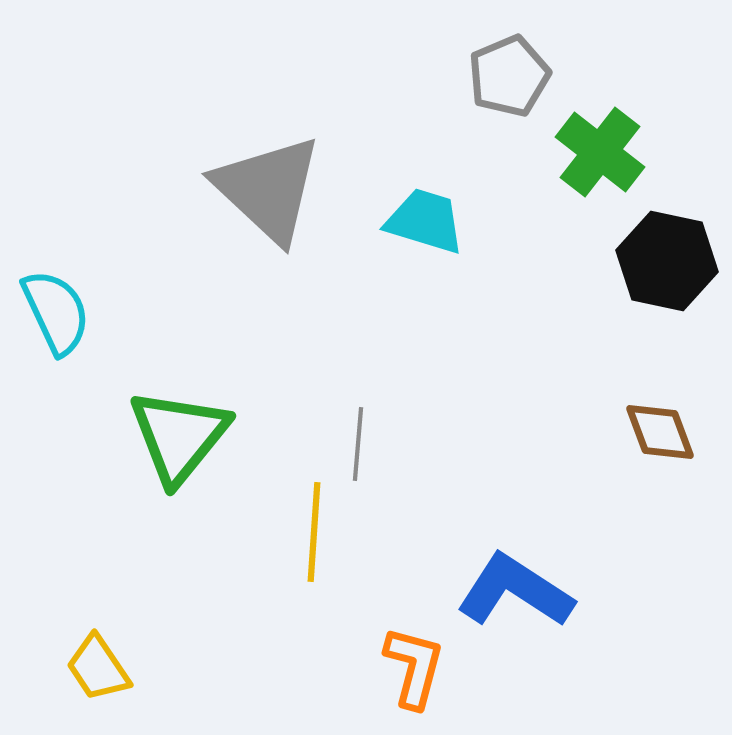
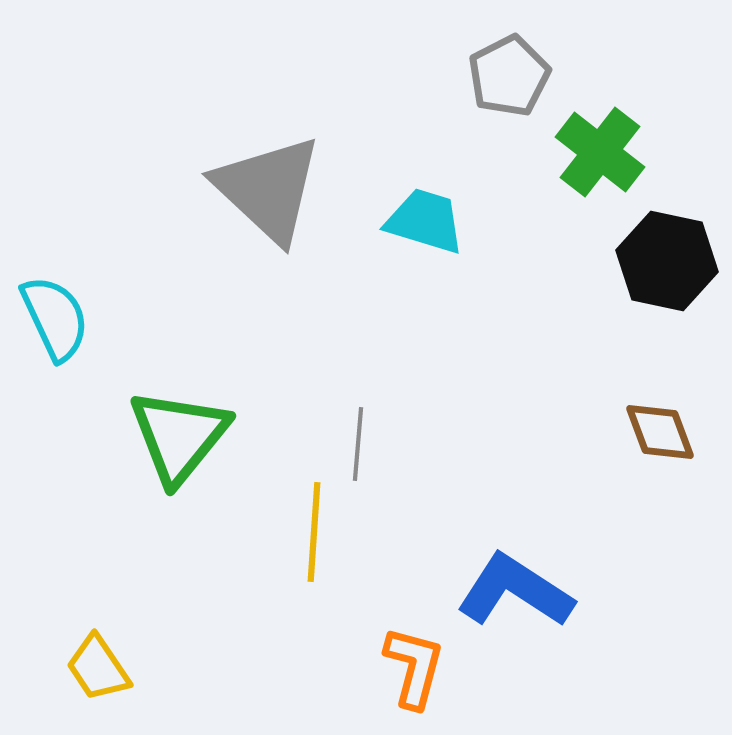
gray pentagon: rotated 4 degrees counterclockwise
cyan semicircle: moved 1 px left, 6 px down
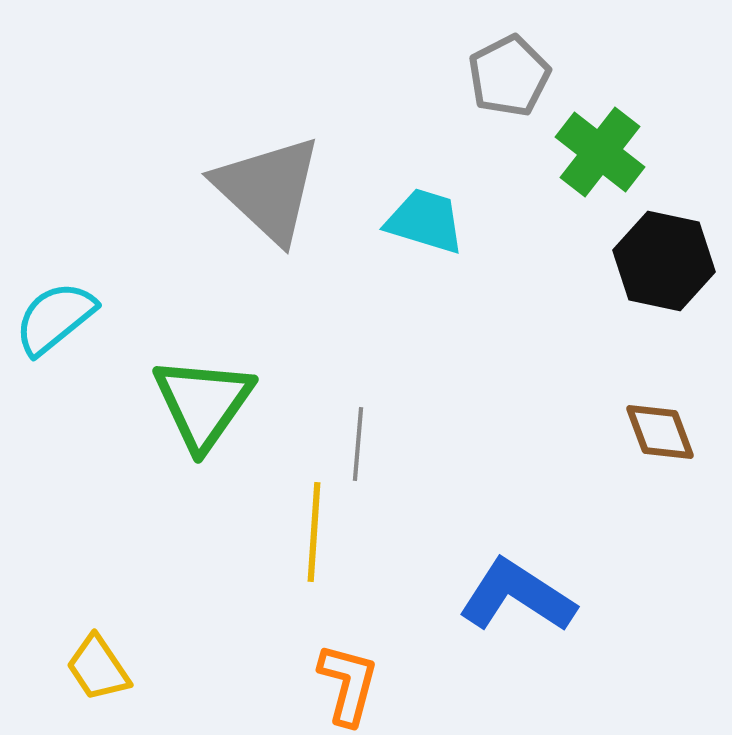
black hexagon: moved 3 px left
cyan semicircle: rotated 104 degrees counterclockwise
green triangle: moved 24 px right, 33 px up; rotated 4 degrees counterclockwise
blue L-shape: moved 2 px right, 5 px down
orange L-shape: moved 66 px left, 17 px down
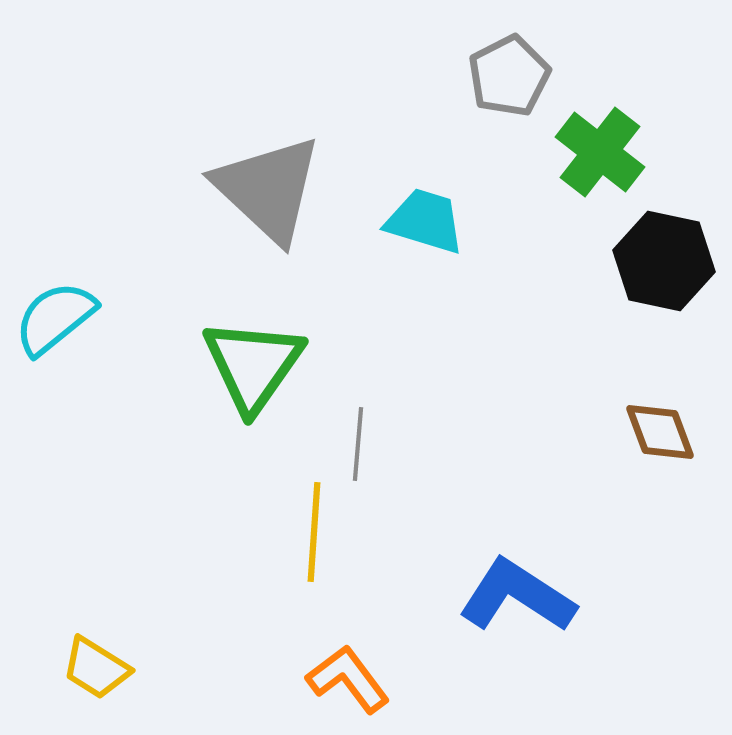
green triangle: moved 50 px right, 38 px up
yellow trapezoid: moved 2 px left; rotated 24 degrees counterclockwise
orange L-shape: moved 5 px up; rotated 52 degrees counterclockwise
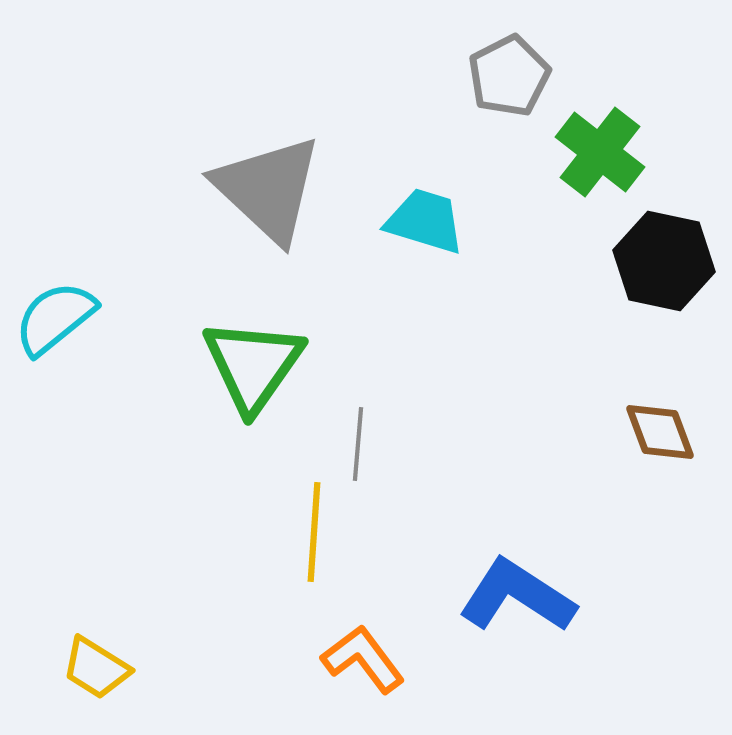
orange L-shape: moved 15 px right, 20 px up
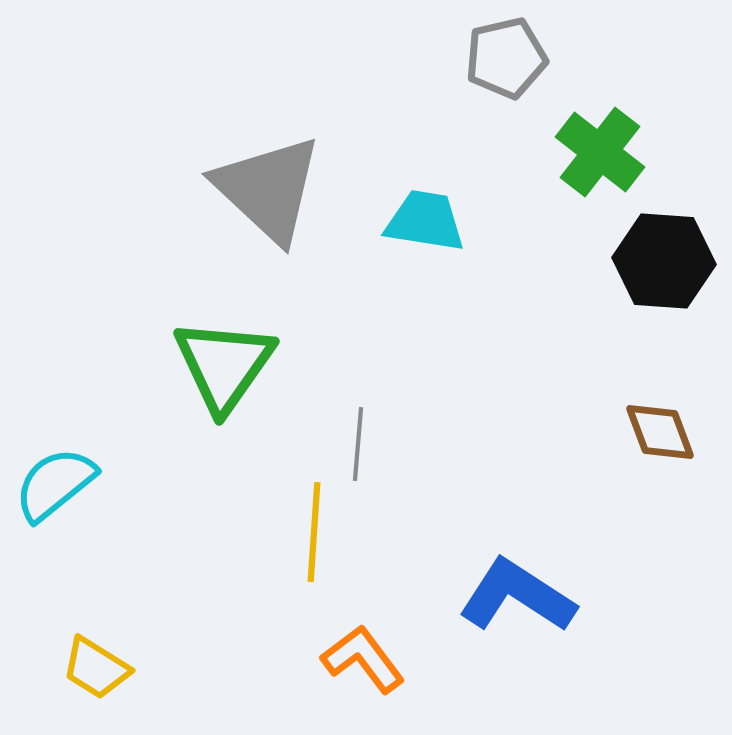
gray pentagon: moved 3 px left, 18 px up; rotated 14 degrees clockwise
cyan trapezoid: rotated 8 degrees counterclockwise
black hexagon: rotated 8 degrees counterclockwise
cyan semicircle: moved 166 px down
green triangle: moved 29 px left
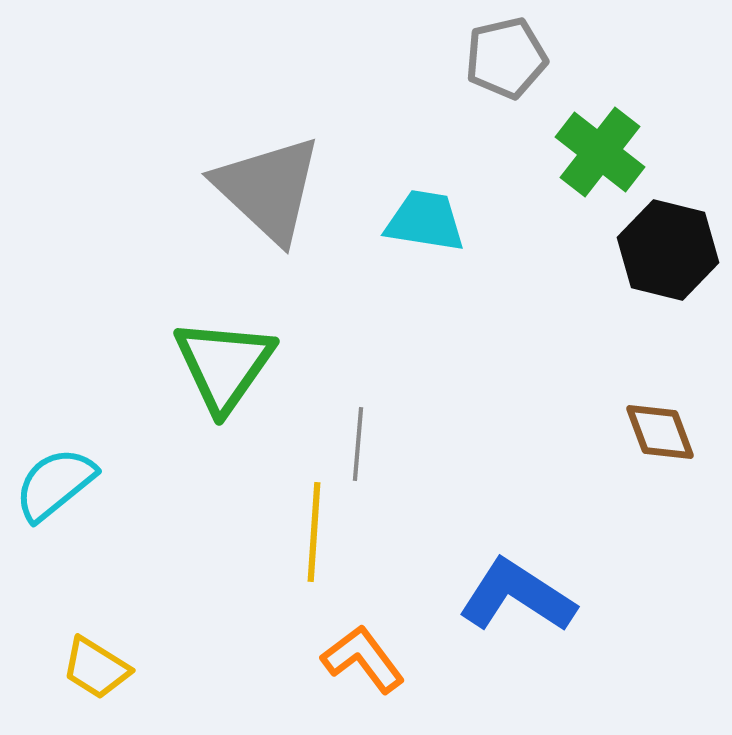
black hexagon: moved 4 px right, 11 px up; rotated 10 degrees clockwise
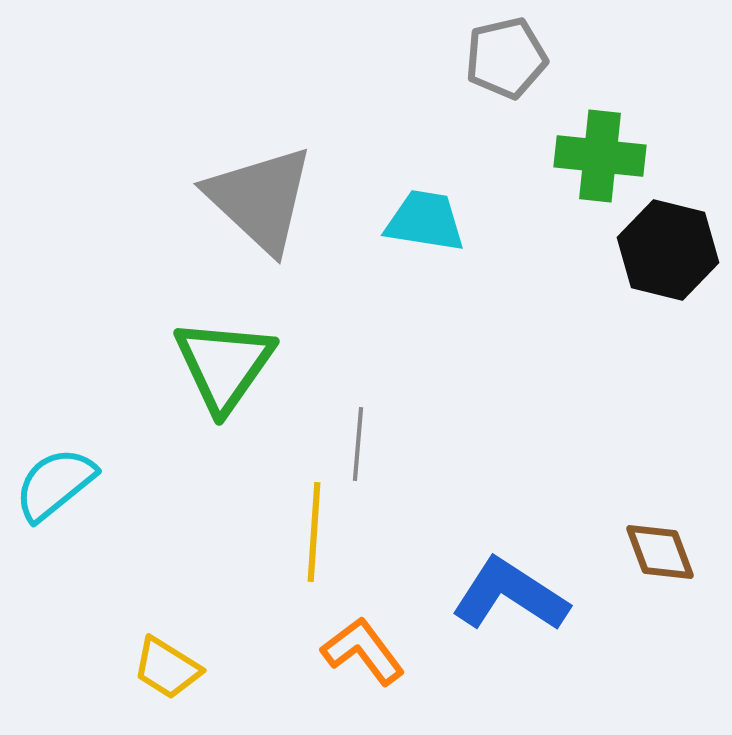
green cross: moved 4 px down; rotated 32 degrees counterclockwise
gray triangle: moved 8 px left, 10 px down
brown diamond: moved 120 px down
blue L-shape: moved 7 px left, 1 px up
orange L-shape: moved 8 px up
yellow trapezoid: moved 71 px right
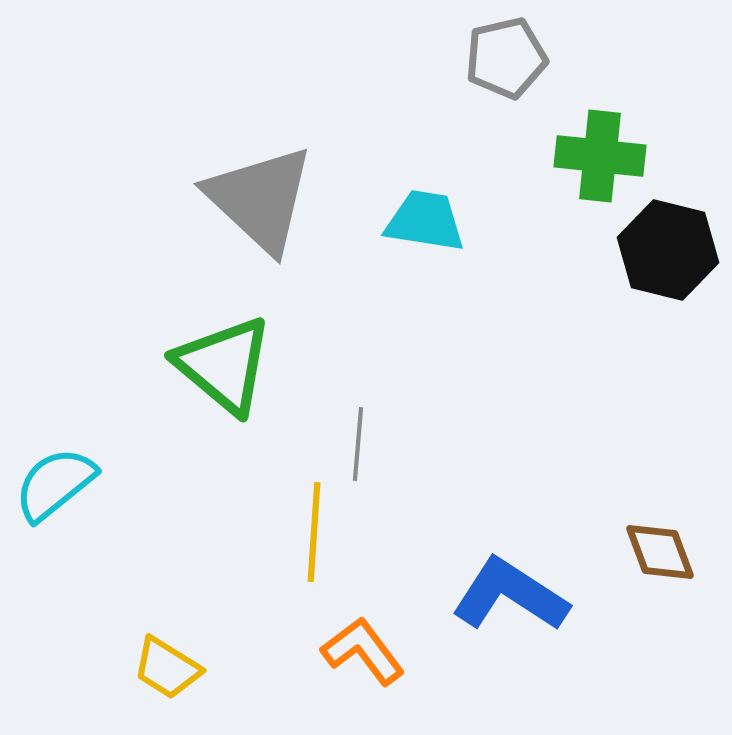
green triangle: rotated 25 degrees counterclockwise
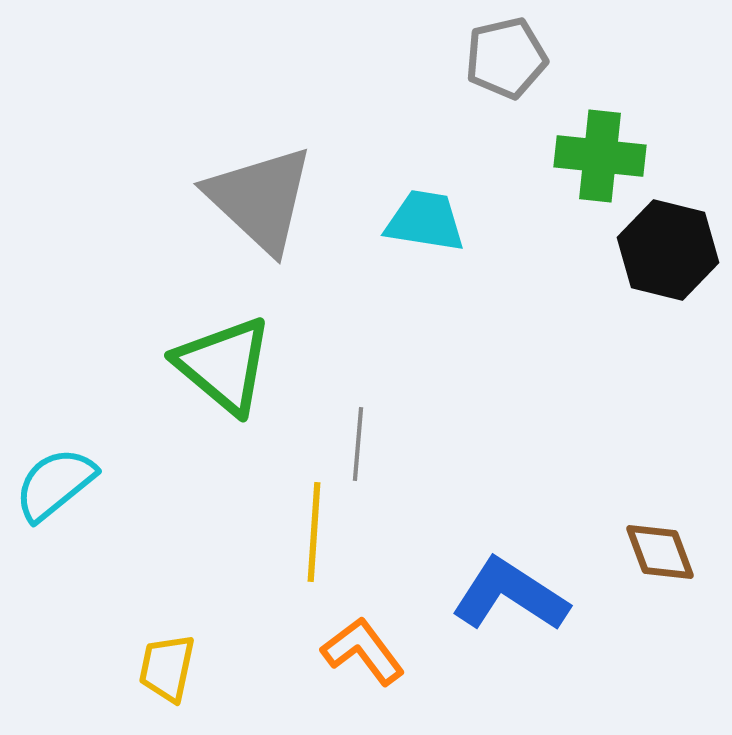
yellow trapezoid: rotated 70 degrees clockwise
